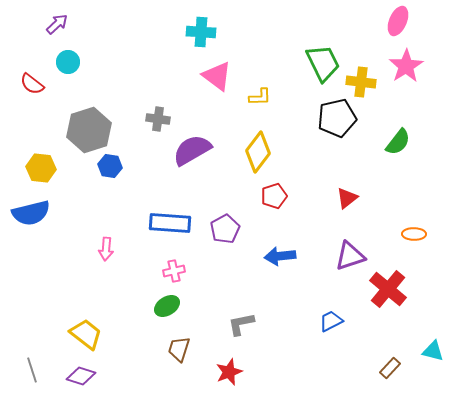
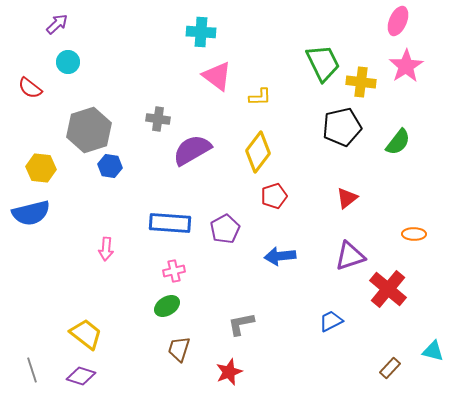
red semicircle: moved 2 px left, 4 px down
black pentagon: moved 5 px right, 9 px down
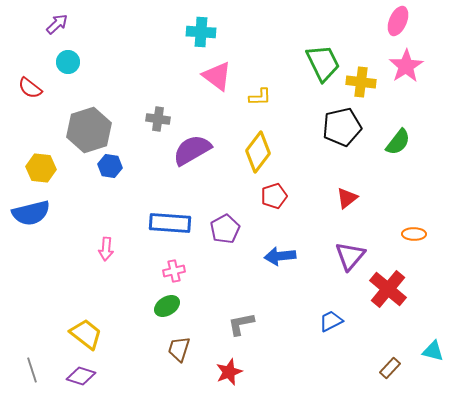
purple triangle: rotated 32 degrees counterclockwise
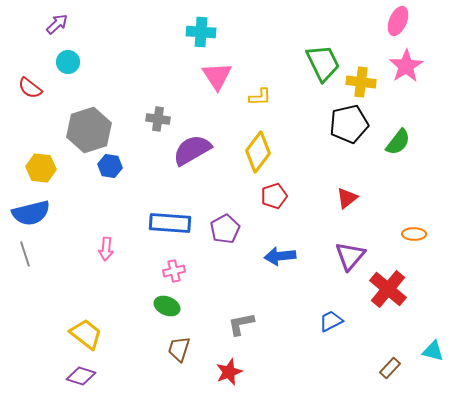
pink triangle: rotated 20 degrees clockwise
black pentagon: moved 7 px right, 3 px up
green ellipse: rotated 55 degrees clockwise
gray line: moved 7 px left, 116 px up
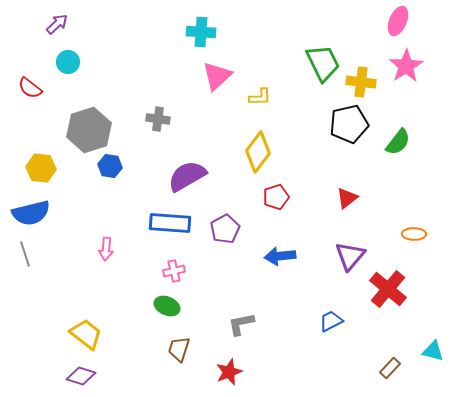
pink triangle: rotated 20 degrees clockwise
purple semicircle: moved 5 px left, 26 px down
red pentagon: moved 2 px right, 1 px down
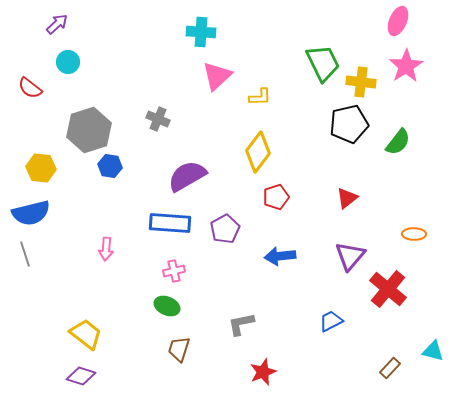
gray cross: rotated 15 degrees clockwise
red star: moved 34 px right
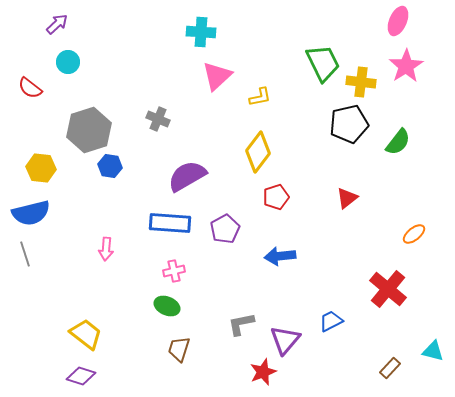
yellow L-shape: rotated 10 degrees counterclockwise
orange ellipse: rotated 40 degrees counterclockwise
purple triangle: moved 65 px left, 84 px down
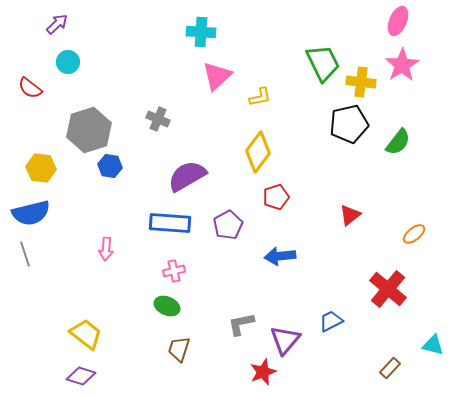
pink star: moved 4 px left, 1 px up
red triangle: moved 3 px right, 17 px down
purple pentagon: moved 3 px right, 4 px up
cyan triangle: moved 6 px up
